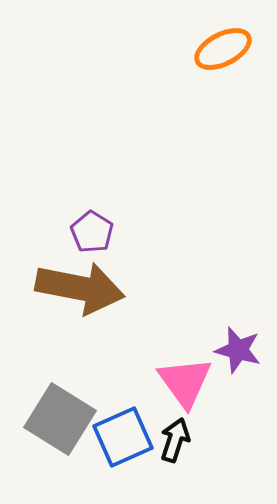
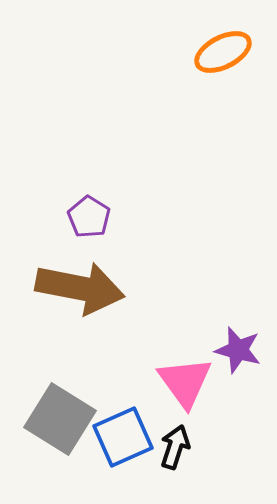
orange ellipse: moved 3 px down
purple pentagon: moved 3 px left, 15 px up
black arrow: moved 7 px down
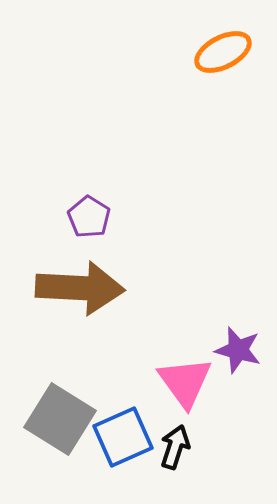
brown arrow: rotated 8 degrees counterclockwise
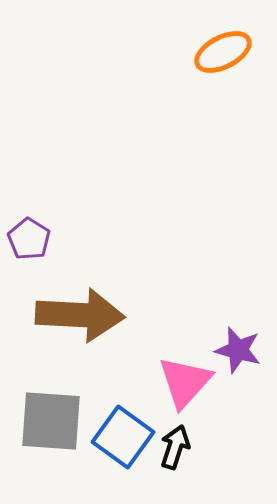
purple pentagon: moved 60 px left, 22 px down
brown arrow: moved 27 px down
pink triangle: rotated 18 degrees clockwise
gray square: moved 9 px left, 2 px down; rotated 28 degrees counterclockwise
blue square: rotated 30 degrees counterclockwise
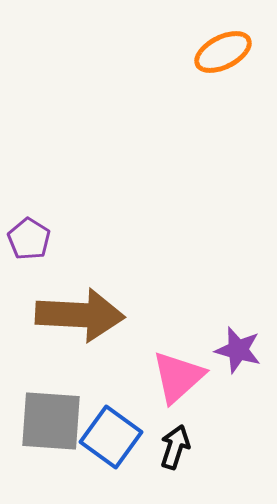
pink triangle: moved 7 px left, 5 px up; rotated 6 degrees clockwise
blue square: moved 12 px left
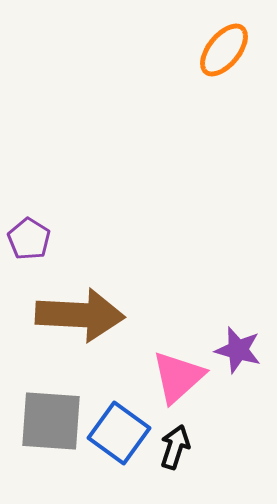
orange ellipse: moved 1 px right, 2 px up; rotated 24 degrees counterclockwise
blue square: moved 8 px right, 4 px up
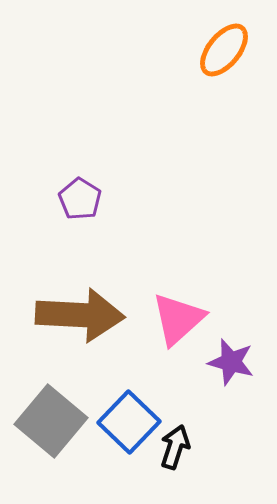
purple pentagon: moved 51 px right, 40 px up
purple star: moved 7 px left, 12 px down
pink triangle: moved 58 px up
gray square: rotated 36 degrees clockwise
blue square: moved 10 px right, 11 px up; rotated 8 degrees clockwise
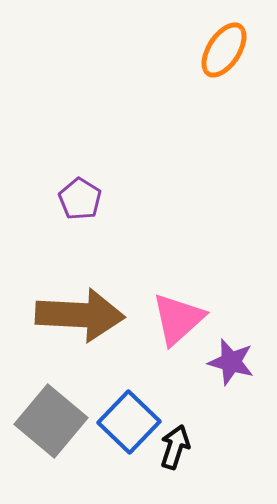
orange ellipse: rotated 6 degrees counterclockwise
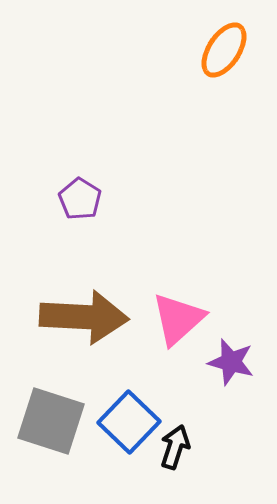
brown arrow: moved 4 px right, 2 px down
gray square: rotated 22 degrees counterclockwise
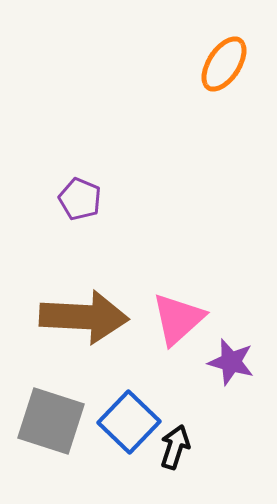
orange ellipse: moved 14 px down
purple pentagon: rotated 9 degrees counterclockwise
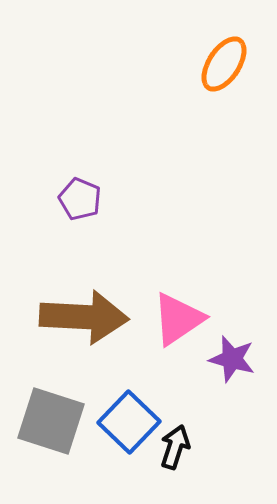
pink triangle: rotated 8 degrees clockwise
purple star: moved 1 px right, 3 px up
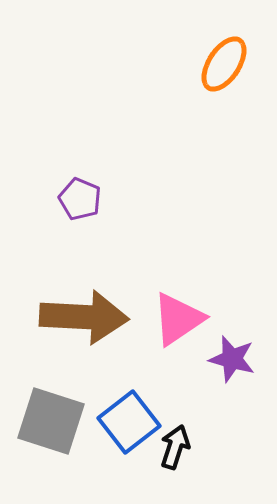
blue square: rotated 8 degrees clockwise
